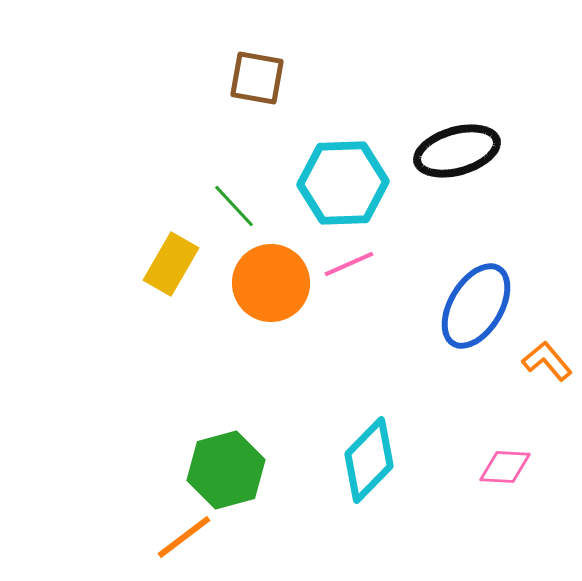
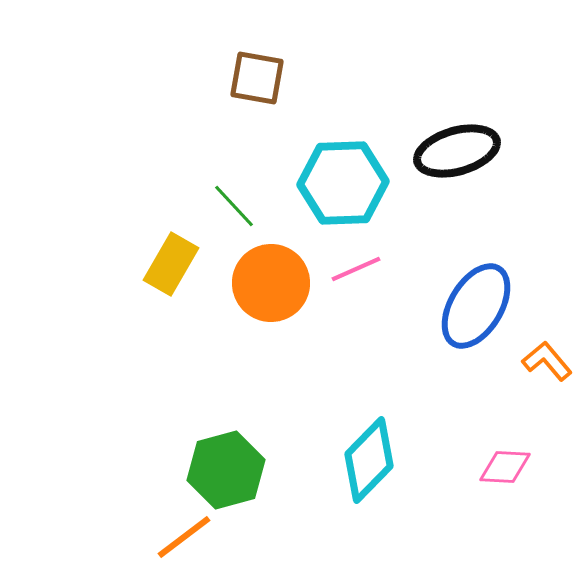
pink line: moved 7 px right, 5 px down
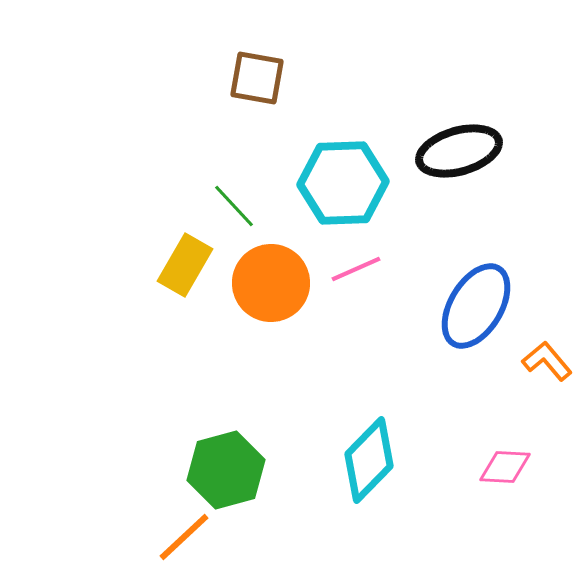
black ellipse: moved 2 px right
yellow rectangle: moved 14 px right, 1 px down
orange line: rotated 6 degrees counterclockwise
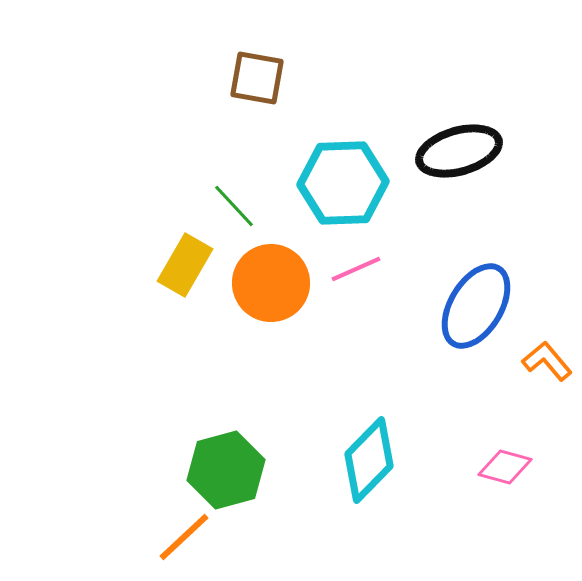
pink diamond: rotated 12 degrees clockwise
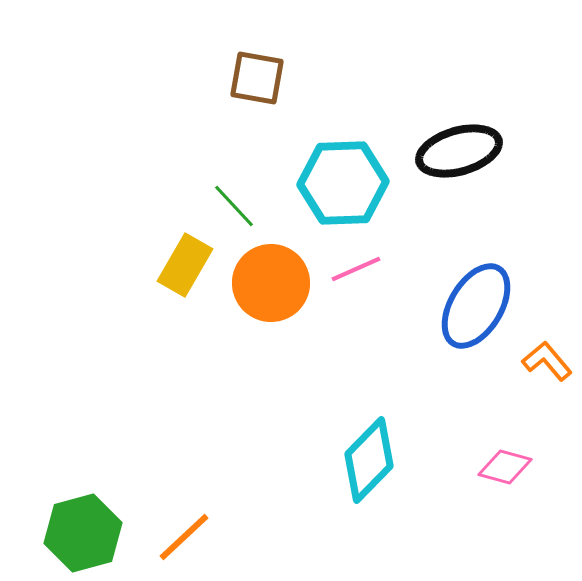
green hexagon: moved 143 px left, 63 px down
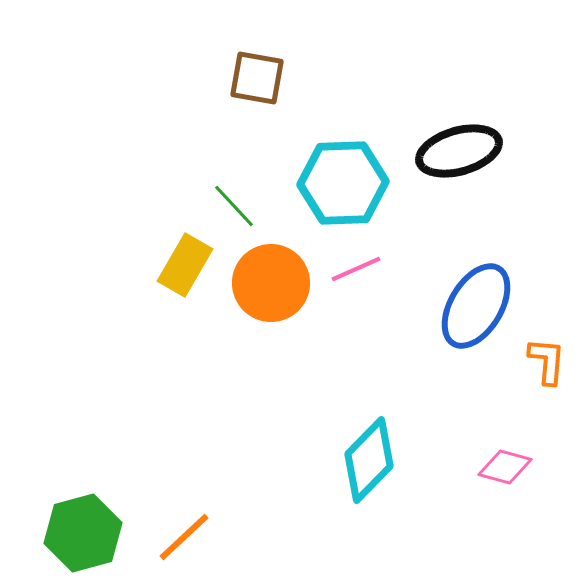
orange L-shape: rotated 45 degrees clockwise
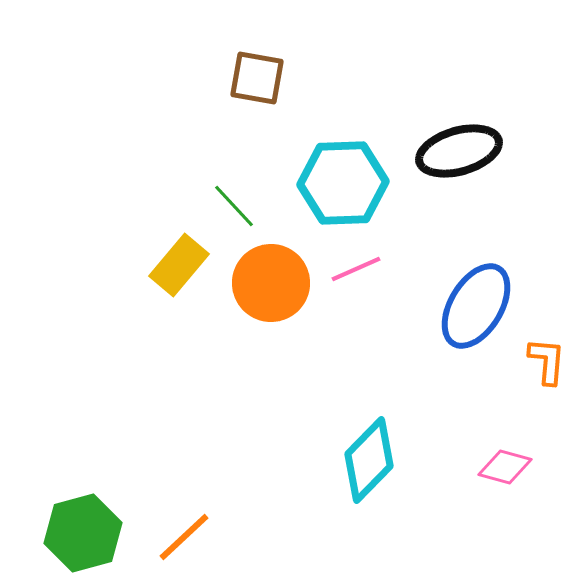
yellow rectangle: moved 6 px left; rotated 10 degrees clockwise
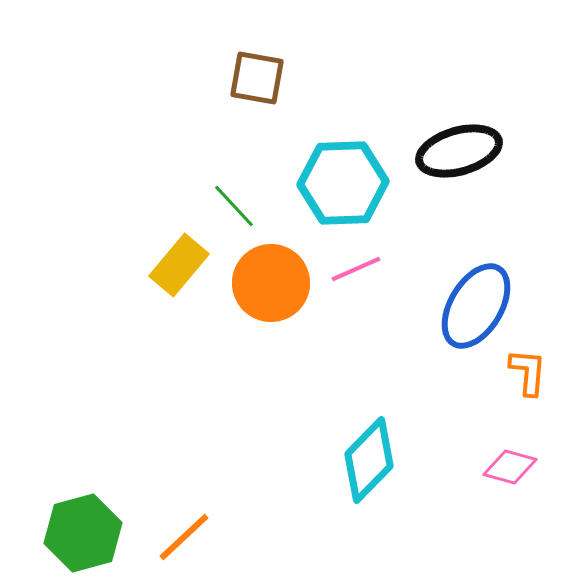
orange L-shape: moved 19 px left, 11 px down
pink diamond: moved 5 px right
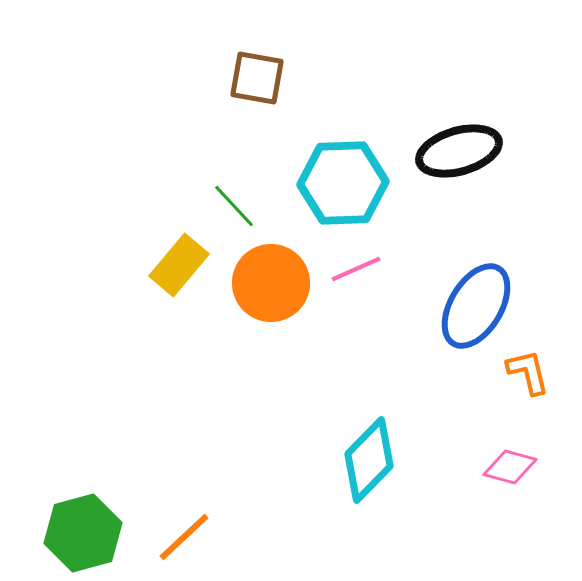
orange L-shape: rotated 18 degrees counterclockwise
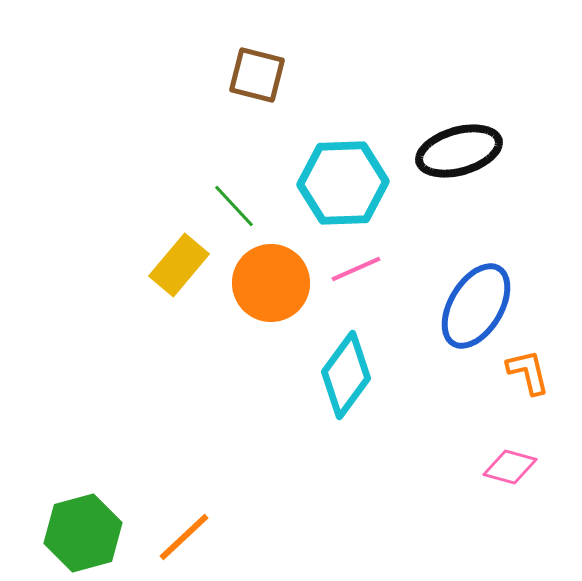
brown square: moved 3 px up; rotated 4 degrees clockwise
cyan diamond: moved 23 px left, 85 px up; rotated 8 degrees counterclockwise
